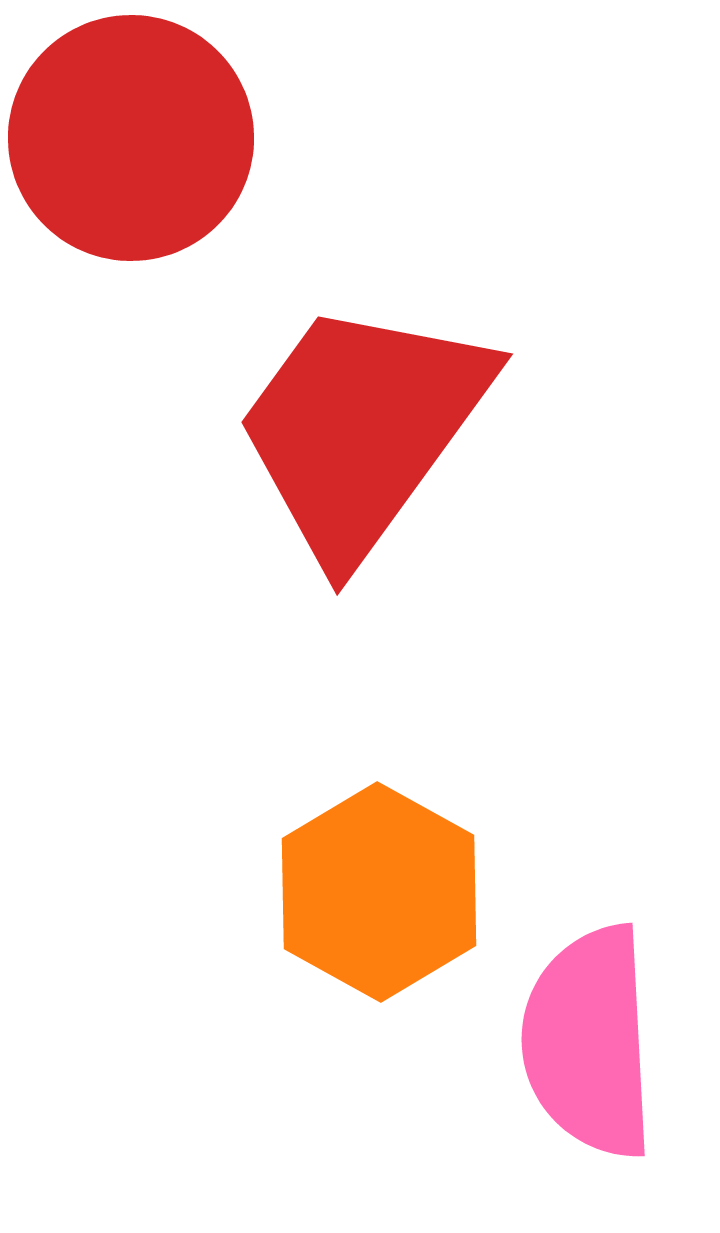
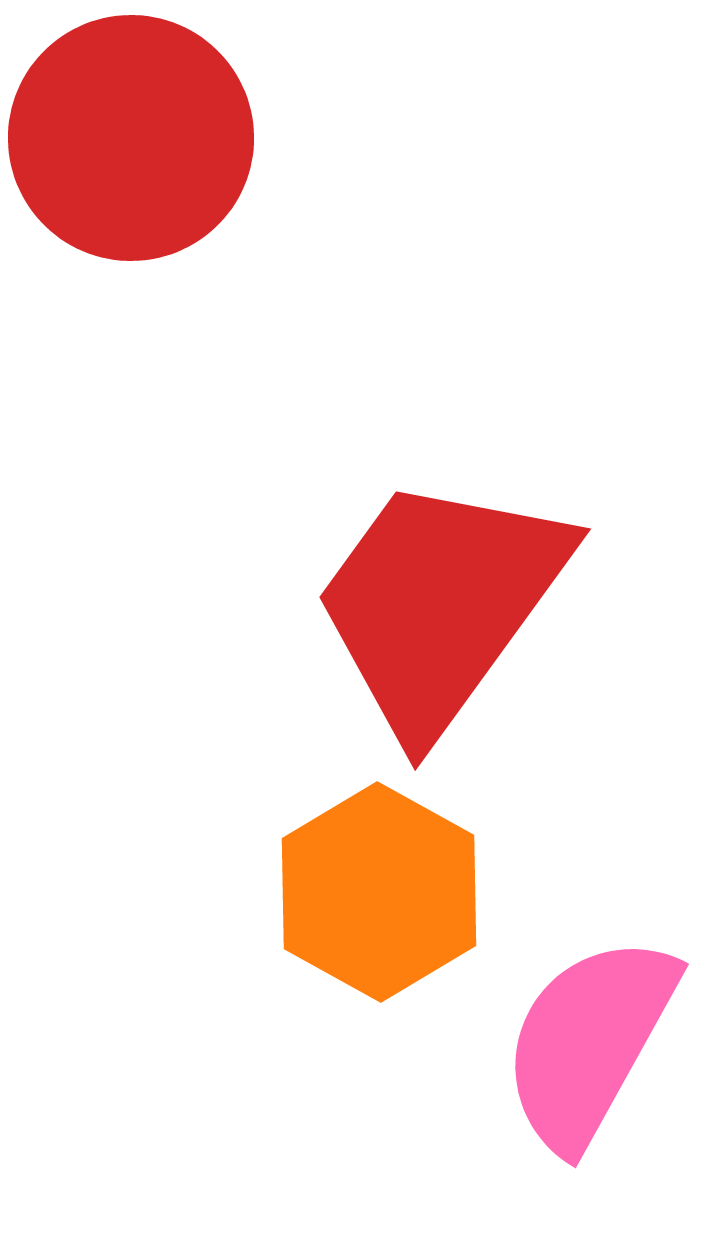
red trapezoid: moved 78 px right, 175 px down
pink semicircle: rotated 32 degrees clockwise
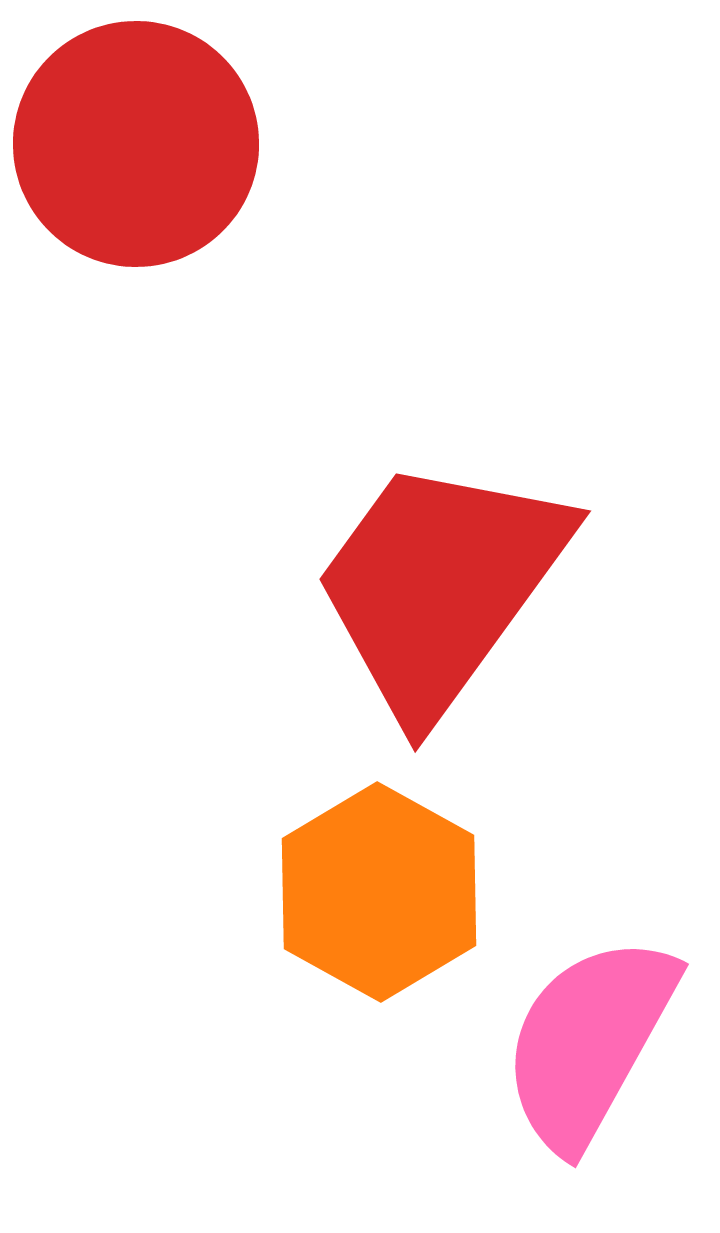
red circle: moved 5 px right, 6 px down
red trapezoid: moved 18 px up
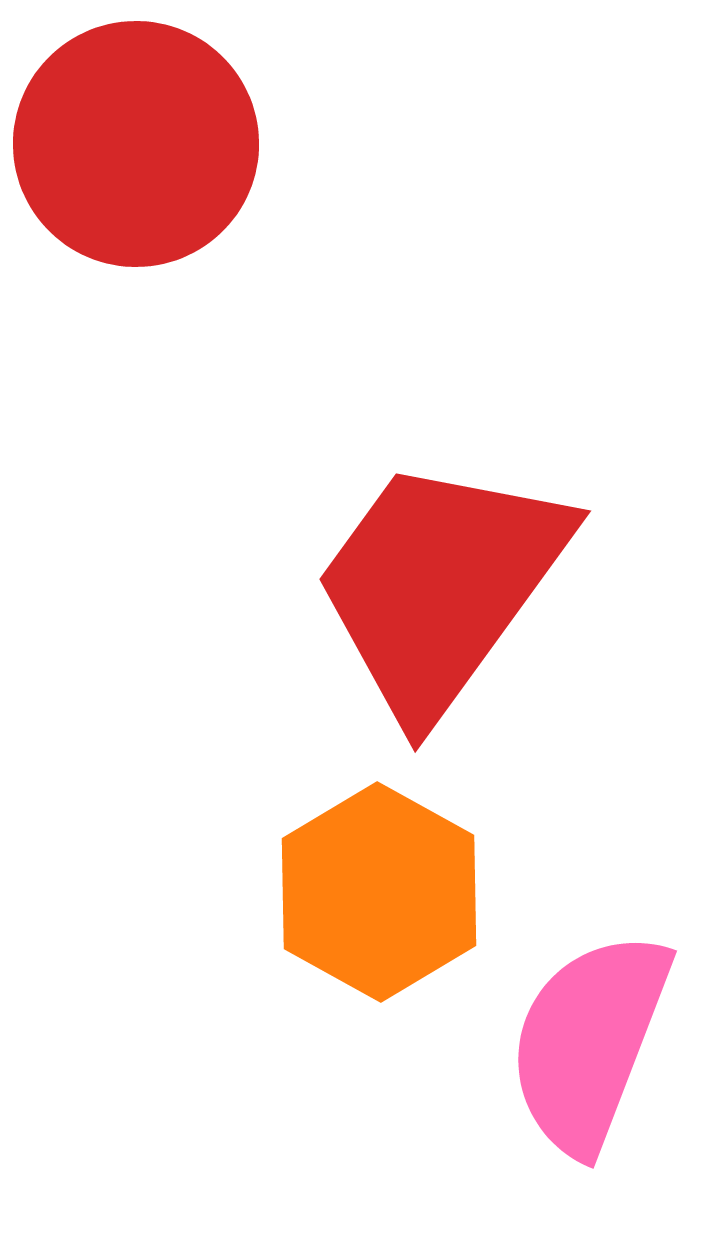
pink semicircle: rotated 8 degrees counterclockwise
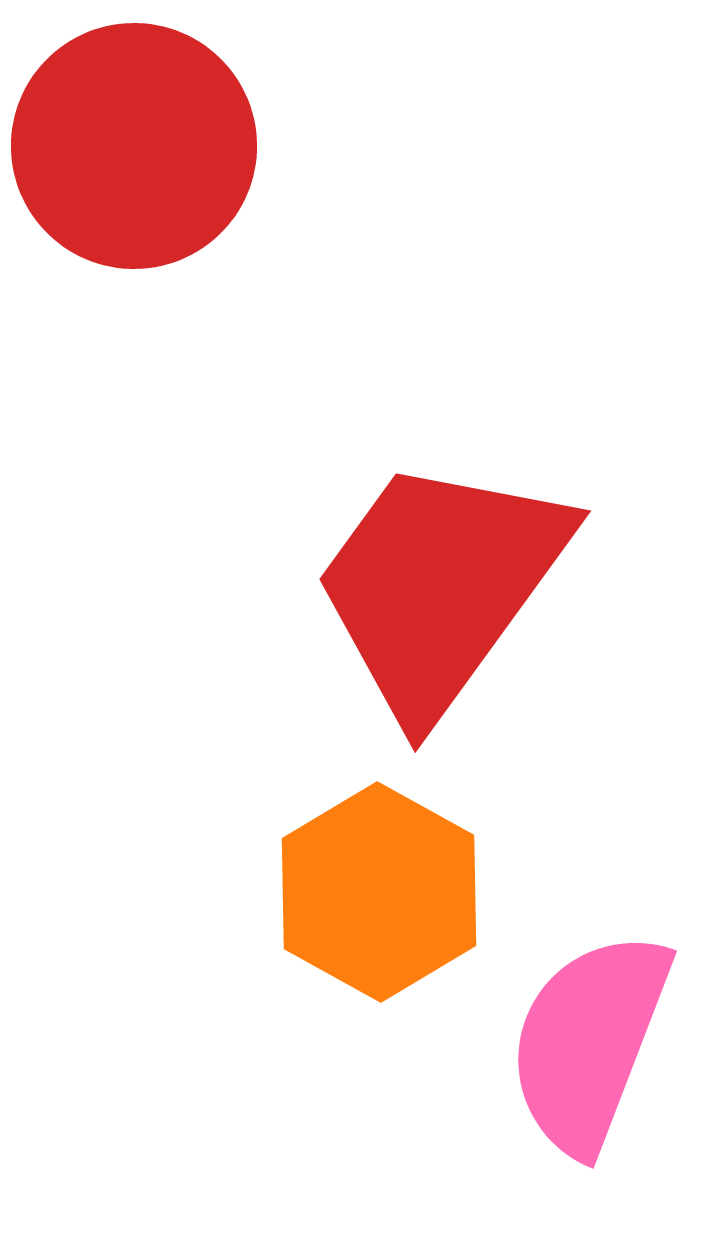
red circle: moved 2 px left, 2 px down
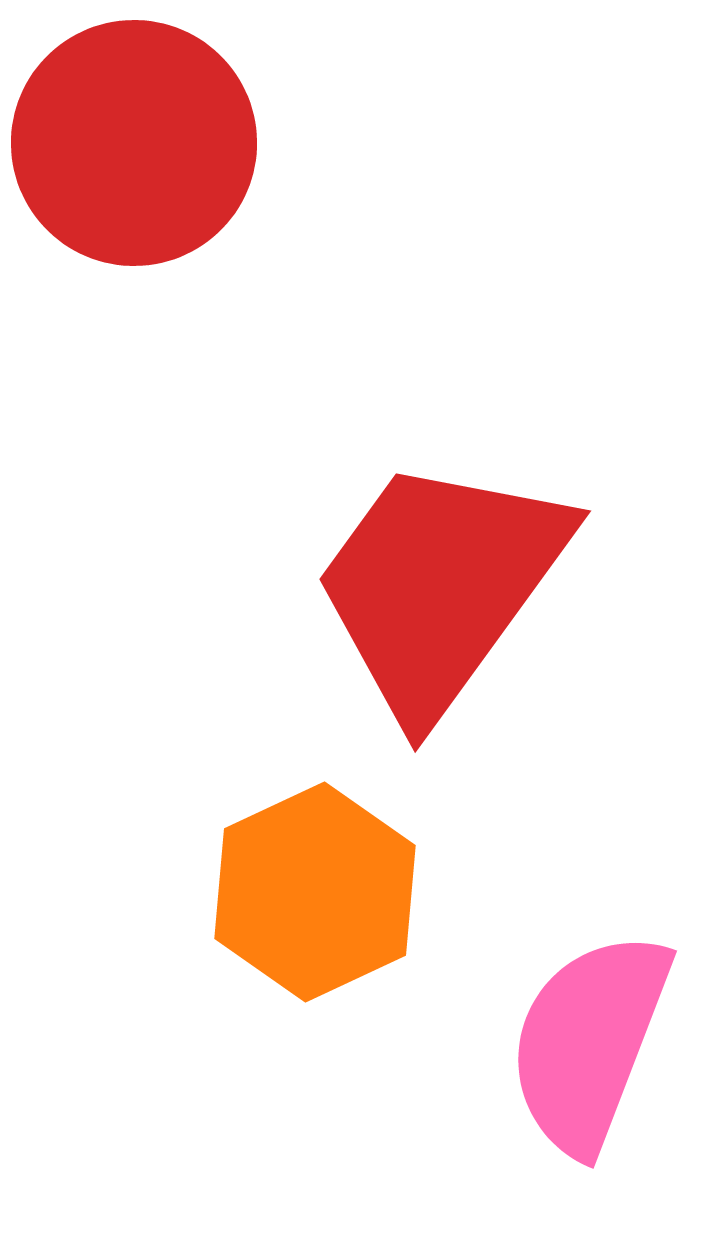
red circle: moved 3 px up
orange hexagon: moved 64 px left; rotated 6 degrees clockwise
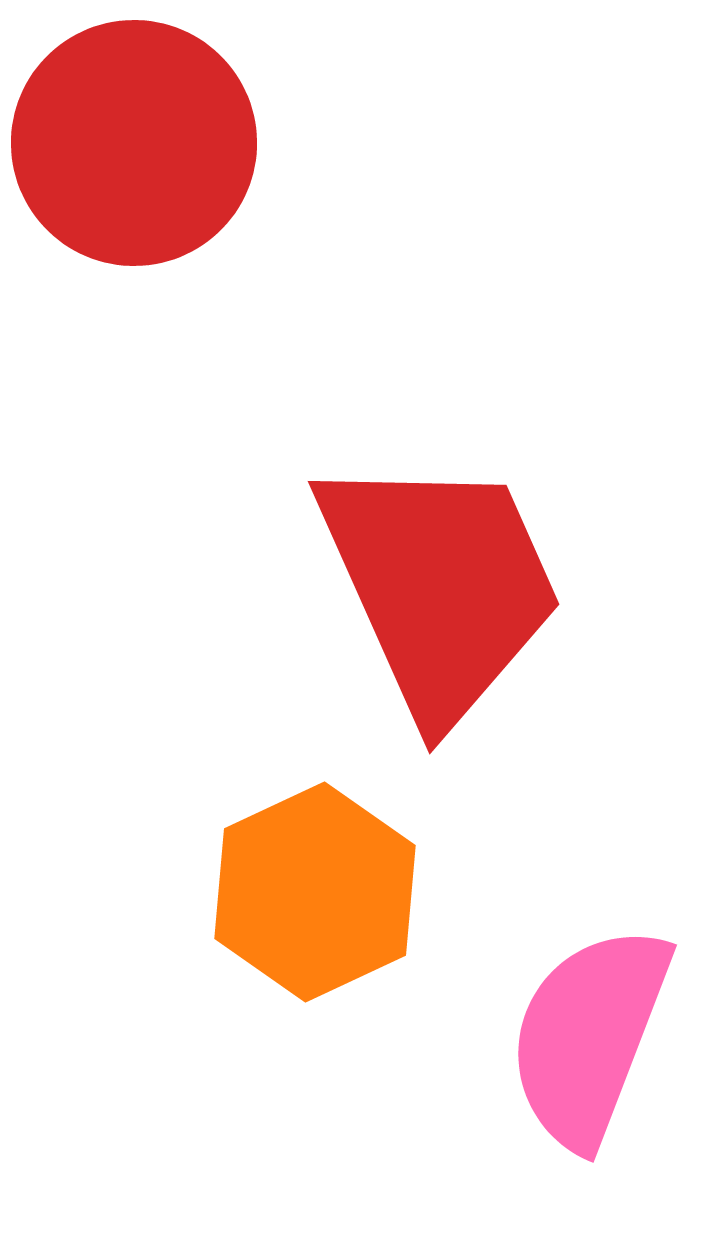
red trapezoid: rotated 120 degrees clockwise
pink semicircle: moved 6 px up
